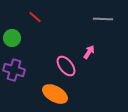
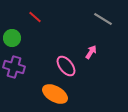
gray line: rotated 30 degrees clockwise
pink arrow: moved 2 px right
purple cross: moved 3 px up
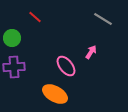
purple cross: rotated 20 degrees counterclockwise
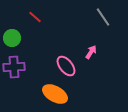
gray line: moved 2 px up; rotated 24 degrees clockwise
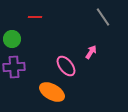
red line: rotated 40 degrees counterclockwise
green circle: moved 1 px down
orange ellipse: moved 3 px left, 2 px up
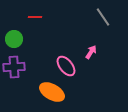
green circle: moved 2 px right
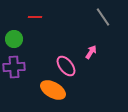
orange ellipse: moved 1 px right, 2 px up
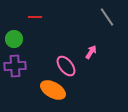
gray line: moved 4 px right
purple cross: moved 1 px right, 1 px up
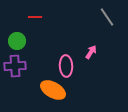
green circle: moved 3 px right, 2 px down
pink ellipse: rotated 35 degrees clockwise
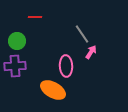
gray line: moved 25 px left, 17 px down
